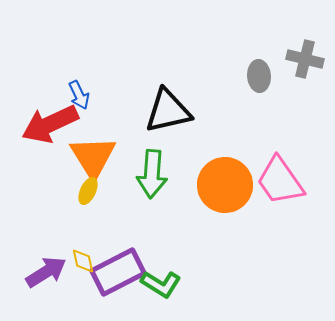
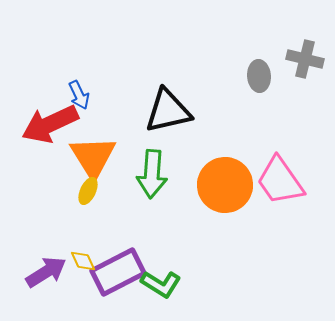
yellow diamond: rotated 12 degrees counterclockwise
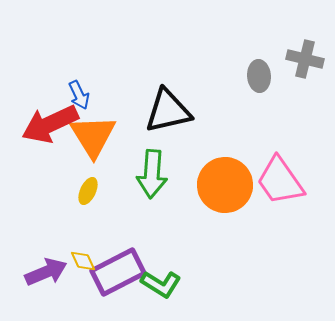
orange triangle: moved 21 px up
purple arrow: rotated 9 degrees clockwise
